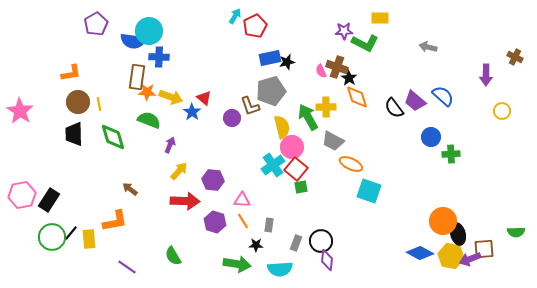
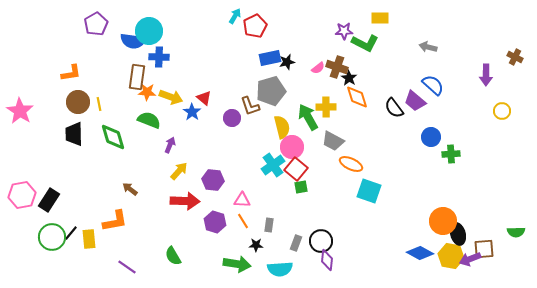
pink semicircle at (321, 71): moved 3 px left, 3 px up; rotated 104 degrees counterclockwise
blue semicircle at (443, 96): moved 10 px left, 11 px up
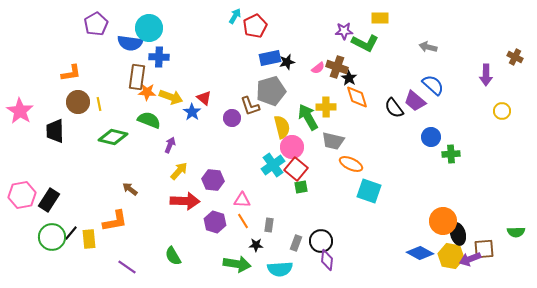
cyan circle at (149, 31): moved 3 px up
blue semicircle at (133, 41): moved 3 px left, 2 px down
black trapezoid at (74, 134): moved 19 px left, 3 px up
green diamond at (113, 137): rotated 60 degrees counterclockwise
gray trapezoid at (333, 141): rotated 15 degrees counterclockwise
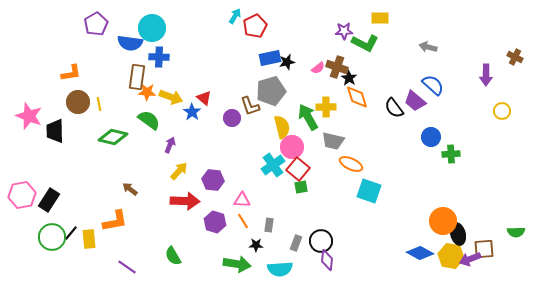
cyan circle at (149, 28): moved 3 px right
pink star at (20, 111): moved 9 px right, 5 px down; rotated 12 degrees counterclockwise
green semicircle at (149, 120): rotated 15 degrees clockwise
red square at (296, 169): moved 2 px right
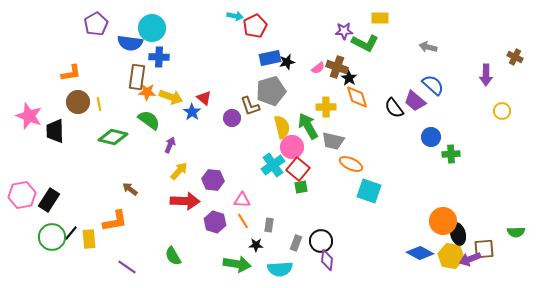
cyan arrow at (235, 16): rotated 70 degrees clockwise
green arrow at (308, 117): moved 9 px down
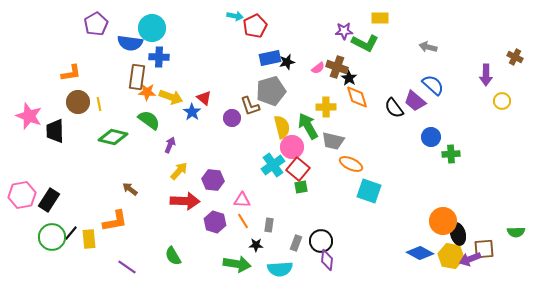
yellow circle at (502, 111): moved 10 px up
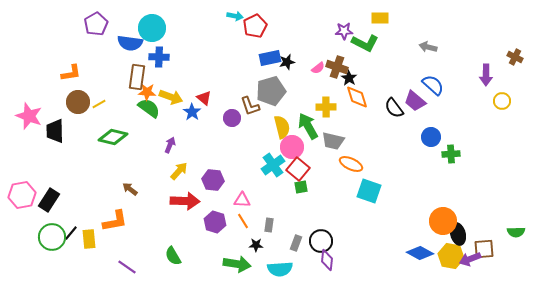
yellow line at (99, 104): rotated 72 degrees clockwise
green semicircle at (149, 120): moved 12 px up
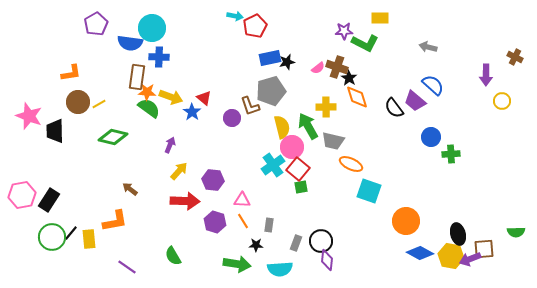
orange circle at (443, 221): moved 37 px left
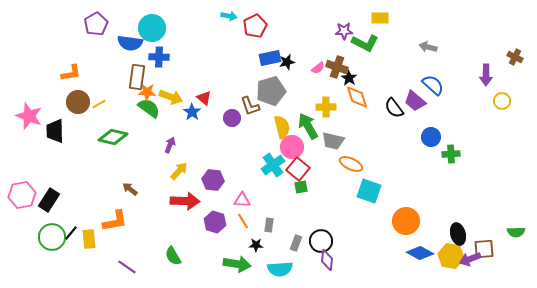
cyan arrow at (235, 16): moved 6 px left
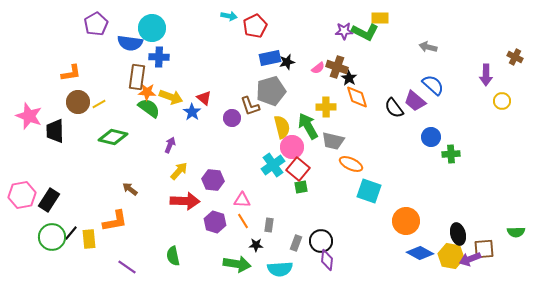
green L-shape at (365, 43): moved 11 px up
green semicircle at (173, 256): rotated 18 degrees clockwise
